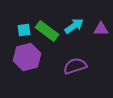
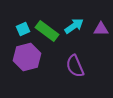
cyan square: moved 1 px left, 1 px up; rotated 16 degrees counterclockwise
purple semicircle: rotated 95 degrees counterclockwise
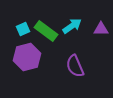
cyan arrow: moved 2 px left
green rectangle: moved 1 px left
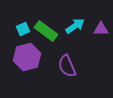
cyan arrow: moved 3 px right
purple semicircle: moved 8 px left
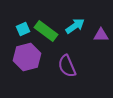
purple triangle: moved 6 px down
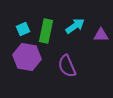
green rectangle: rotated 65 degrees clockwise
purple hexagon: rotated 24 degrees clockwise
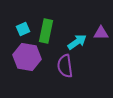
cyan arrow: moved 2 px right, 16 px down
purple triangle: moved 2 px up
purple semicircle: moved 2 px left; rotated 15 degrees clockwise
